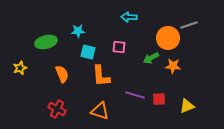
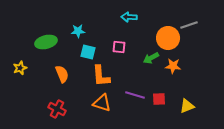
orange triangle: moved 2 px right, 8 px up
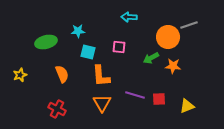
orange circle: moved 1 px up
yellow star: moved 7 px down
orange triangle: rotated 42 degrees clockwise
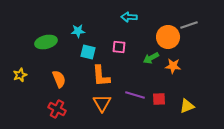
orange semicircle: moved 3 px left, 5 px down
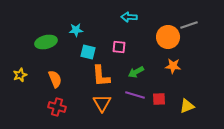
cyan star: moved 2 px left, 1 px up
green arrow: moved 15 px left, 14 px down
orange semicircle: moved 4 px left
red cross: moved 2 px up; rotated 12 degrees counterclockwise
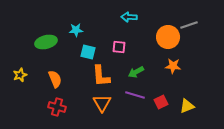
red square: moved 2 px right, 3 px down; rotated 24 degrees counterclockwise
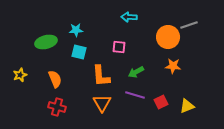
cyan square: moved 9 px left
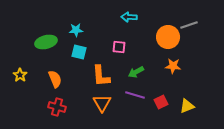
yellow star: rotated 16 degrees counterclockwise
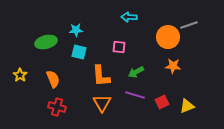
orange semicircle: moved 2 px left
red square: moved 1 px right
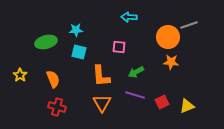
orange star: moved 2 px left, 4 px up
